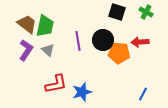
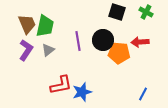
brown trapezoid: rotated 30 degrees clockwise
gray triangle: rotated 40 degrees clockwise
red L-shape: moved 5 px right, 1 px down
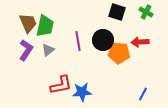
brown trapezoid: moved 1 px right, 1 px up
blue star: rotated 12 degrees clockwise
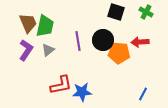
black square: moved 1 px left
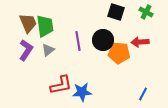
green trapezoid: rotated 20 degrees counterclockwise
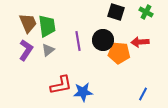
green trapezoid: moved 2 px right
blue star: moved 1 px right
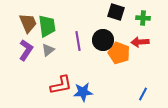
green cross: moved 3 px left, 6 px down; rotated 24 degrees counterclockwise
orange pentagon: rotated 15 degrees clockwise
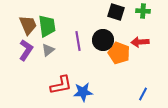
green cross: moved 7 px up
brown trapezoid: moved 2 px down
